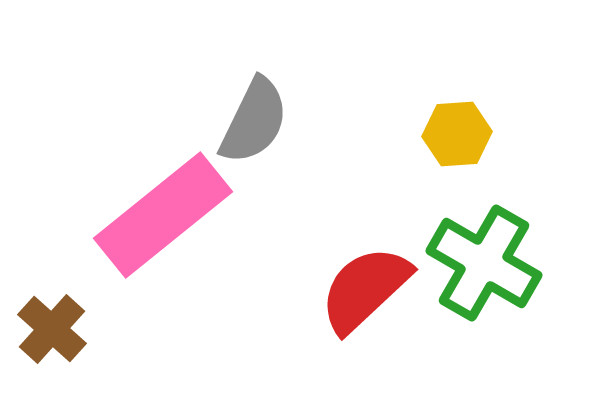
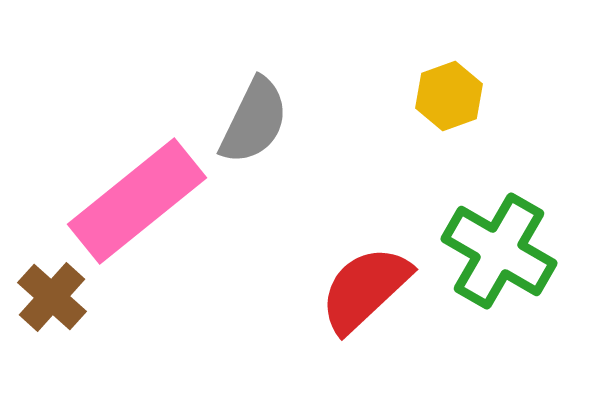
yellow hexagon: moved 8 px left, 38 px up; rotated 16 degrees counterclockwise
pink rectangle: moved 26 px left, 14 px up
green cross: moved 15 px right, 12 px up
brown cross: moved 32 px up
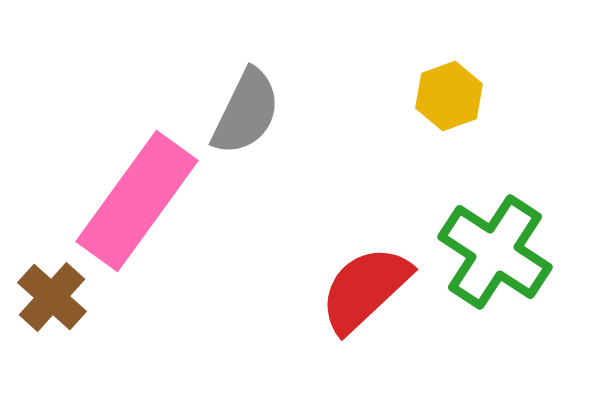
gray semicircle: moved 8 px left, 9 px up
pink rectangle: rotated 15 degrees counterclockwise
green cross: moved 4 px left, 1 px down; rotated 3 degrees clockwise
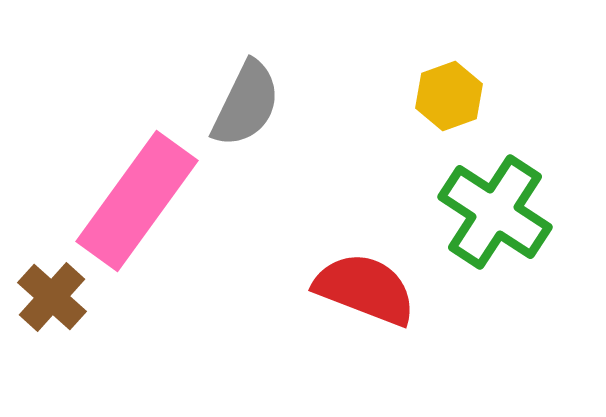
gray semicircle: moved 8 px up
green cross: moved 40 px up
red semicircle: rotated 64 degrees clockwise
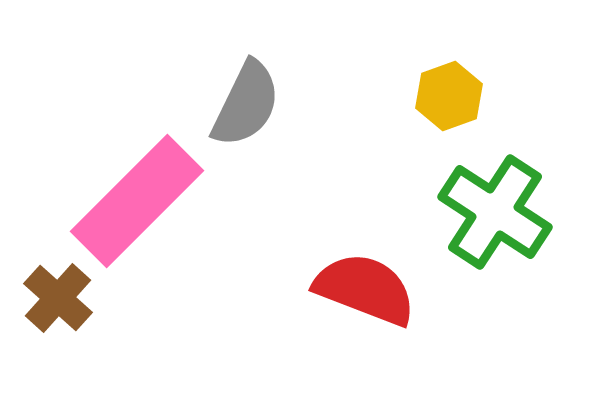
pink rectangle: rotated 9 degrees clockwise
brown cross: moved 6 px right, 1 px down
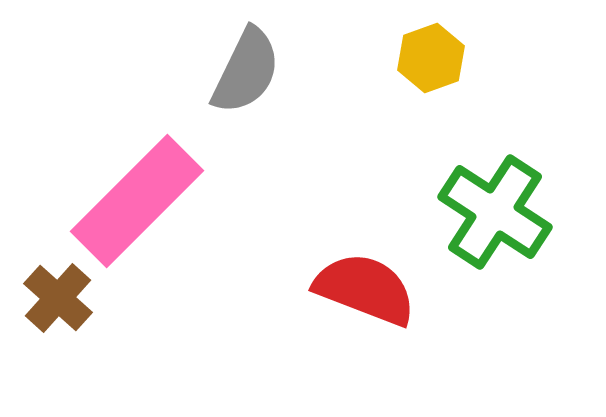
yellow hexagon: moved 18 px left, 38 px up
gray semicircle: moved 33 px up
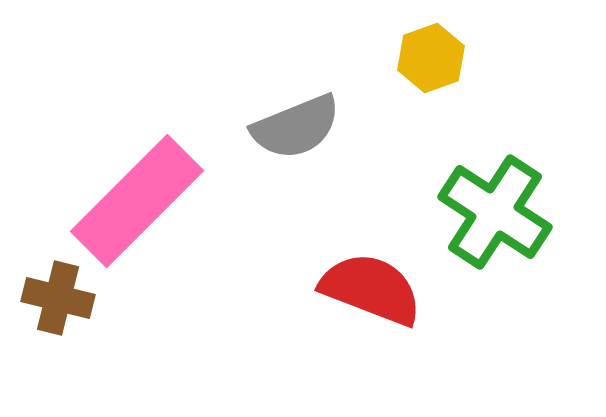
gray semicircle: moved 50 px right, 56 px down; rotated 42 degrees clockwise
red semicircle: moved 6 px right
brown cross: rotated 28 degrees counterclockwise
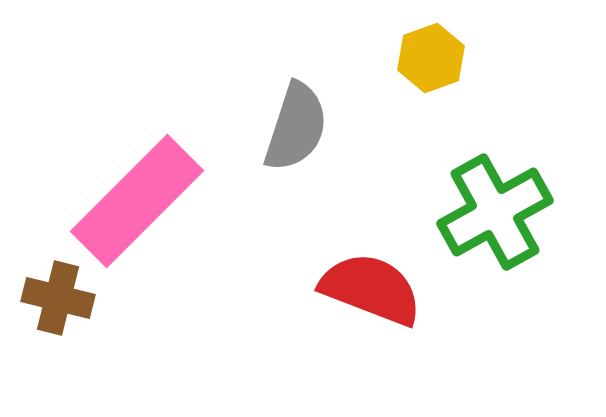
gray semicircle: rotated 50 degrees counterclockwise
green cross: rotated 28 degrees clockwise
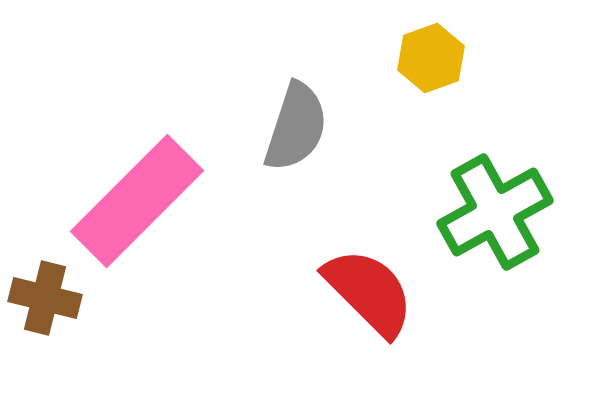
red semicircle: moved 2 px left, 3 px down; rotated 24 degrees clockwise
brown cross: moved 13 px left
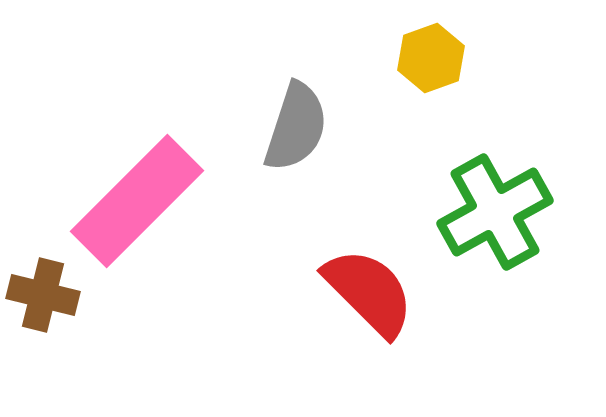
brown cross: moved 2 px left, 3 px up
